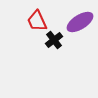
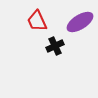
black cross: moved 1 px right, 6 px down; rotated 12 degrees clockwise
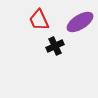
red trapezoid: moved 2 px right, 1 px up
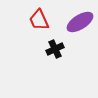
black cross: moved 3 px down
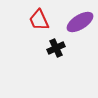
black cross: moved 1 px right, 1 px up
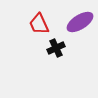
red trapezoid: moved 4 px down
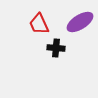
black cross: rotated 30 degrees clockwise
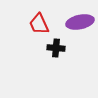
purple ellipse: rotated 20 degrees clockwise
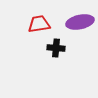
red trapezoid: rotated 105 degrees clockwise
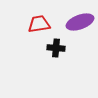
purple ellipse: rotated 8 degrees counterclockwise
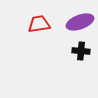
black cross: moved 25 px right, 3 px down
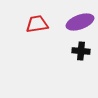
red trapezoid: moved 2 px left
